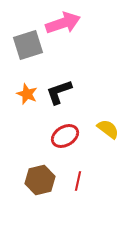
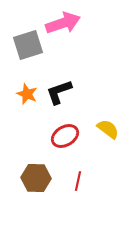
brown hexagon: moved 4 px left, 2 px up; rotated 16 degrees clockwise
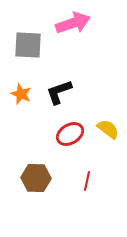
pink arrow: moved 10 px right
gray square: rotated 20 degrees clockwise
orange star: moved 6 px left
red ellipse: moved 5 px right, 2 px up
red line: moved 9 px right
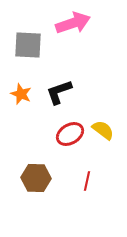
yellow semicircle: moved 5 px left, 1 px down
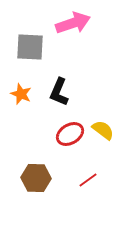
gray square: moved 2 px right, 2 px down
black L-shape: rotated 48 degrees counterclockwise
red line: moved 1 px right, 1 px up; rotated 42 degrees clockwise
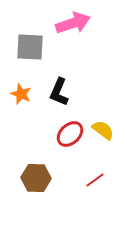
red ellipse: rotated 12 degrees counterclockwise
red line: moved 7 px right
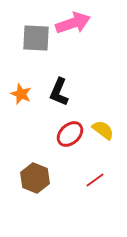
gray square: moved 6 px right, 9 px up
brown hexagon: moved 1 px left; rotated 20 degrees clockwise
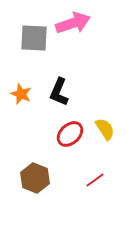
gray square: moved 2 px left
yellow semicircle: moved 2 px right, 1 px up; rotated 20 degrees clockwise
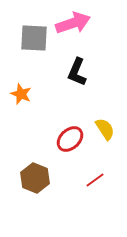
black L-shape: moved 18 px right, 20 px up
red ellipse: moved 5 px down
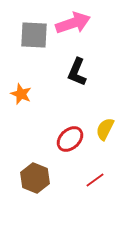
gray square: moved 3 px up
yellow semicircle: rotated 120 degrees counterclockwise
